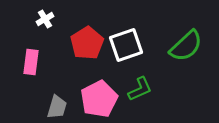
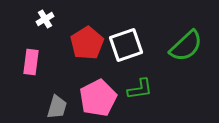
green L-shape: rotated 16 degrees clockwise
pink pentagon: moved 1 px left, 1 px up
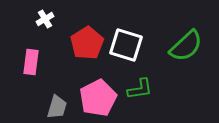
white square: rotated 36 degrees clockwise
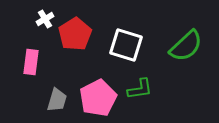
red pentagon: moved 12 px left, 9 px up
gray trapezoid: moved 7 px up
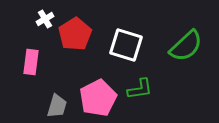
gray trapezoid: moved 6 px down
